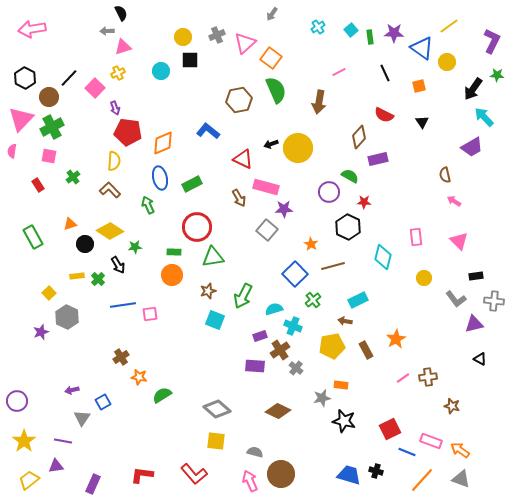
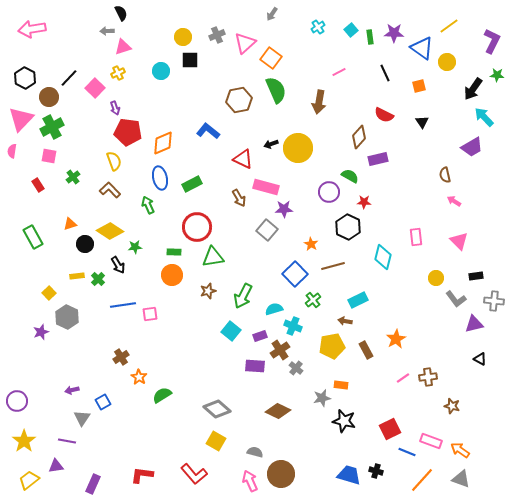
yellow semicircle at (114, 161): rotated 24 degrees counterclockwise
yellow circle at (424, 278): moved 12 px right
cyan square at (215, 320): moved 16 px right, 11 px down; rotated 18 degrees clockwise
orange star at (139, 377): rotated 21 degrees clockwise
purple line at (63, 441): moved 4 px right
yellow square at (216, 441): rotated 24 degrees clockwise
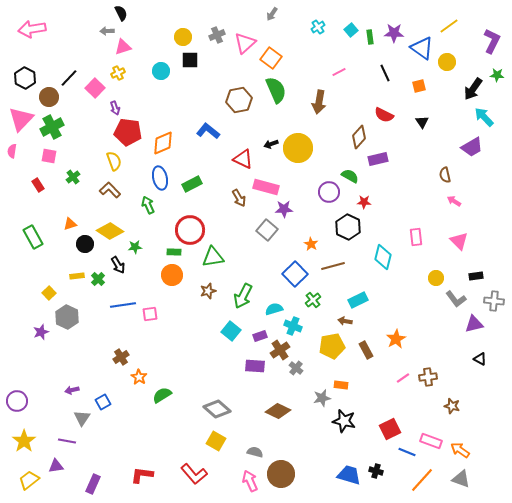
red circle at (197, 227): moved 7 px left, 3 px down
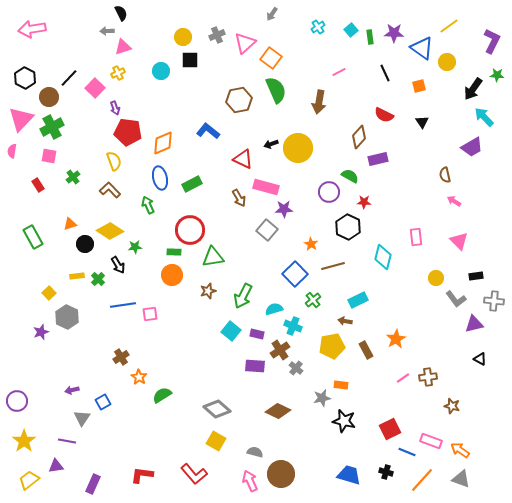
purple rectangle at (260, 336): moved 3 px left, 2 px up; rotated 32 degrees clockwise
black cross at (376, 471): moved 10 px right, 1 px down
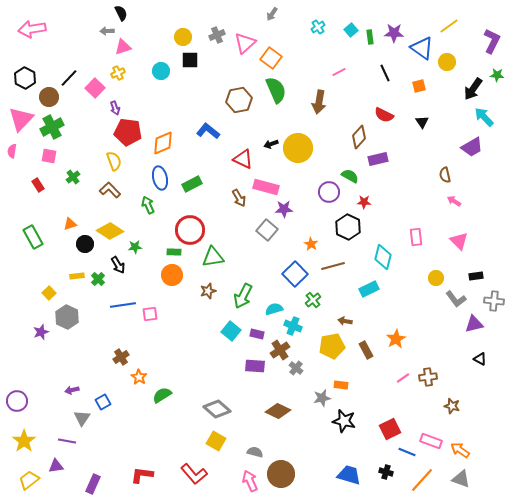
cyan rectangle at (358, 300): moved 11 px right, 11 px up
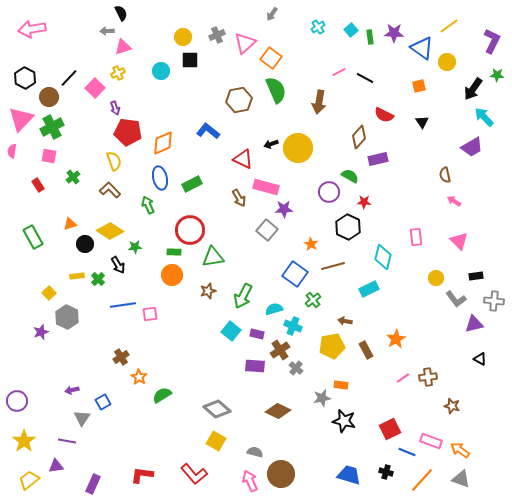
black line at (385, 73): moved 20 px left, 5 px down; rotated 36 degrees counterclockwise
blue square at (295, 274): rotated 10 degrees counterclockwise
